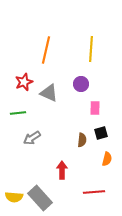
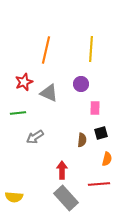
gray arrow: moved 3 px right, 1 px up
red line: moved 5 px right, 8 px up
gray rectangle: moved 26 px right
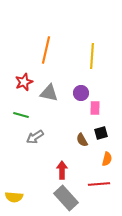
yellow line: moved 1 px right, 7 px down
purple circle: moved 9 px down
gray triangle: rotated 12 degrees counterclockwise
green line: moved 3 px right, 2 px down; rotated 21 degrees clockwise
brown semicircle: rotated 144 degrees clockwise
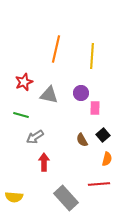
orange line: moved 10 px right, 1 px up
gray triangle: moved 2 px down
black square: moved 2 px right, 2 px down; rotated 24 degrees counterclockwise
red arrow: moved 18 px left, 8 px up
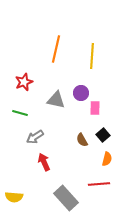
gray triangle: moved 7 px right, 5 px down
green line: moved 1 px left, 2 px up
red arrow: rotated 24 degrees counterclockwise
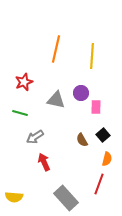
pink rectangle: moved 1 px right, 1 px up
red line: rotated 65 degrees counterclockwise
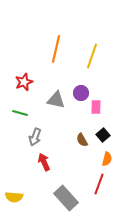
yellow line: rotated 15 degrees clockwise
gray arrow: rotated 36 degrees counterclockwise
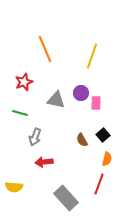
orange line: moved 11 px left; rotated 36 degrees counterclockwise
pink rectangle: moved 4 px up
red arrow: rotated 72 degrees counterclockwise
yellow semicircle: moved 10 px up
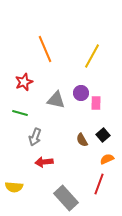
yellow line: rotated 10 degrees clockwise
orange semicircle: rotated 128 degrees counterclockwise
